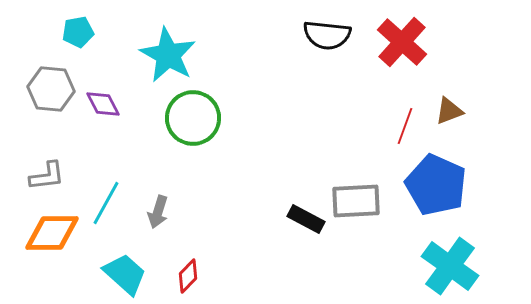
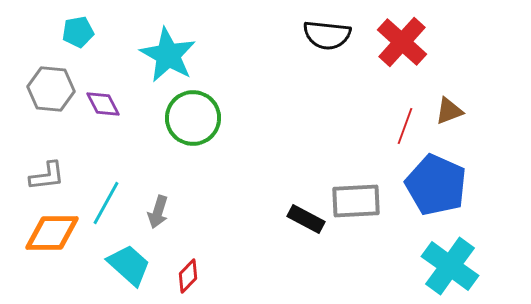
cyan trapezoid: moved 4 px right, 9 px up
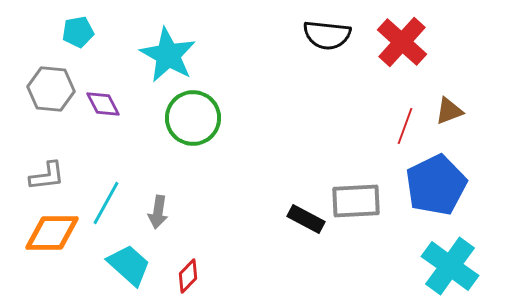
blue pentagon: rotated 22 degrees clockwise
gray arrow: rotated 8 degrees counterclockwise
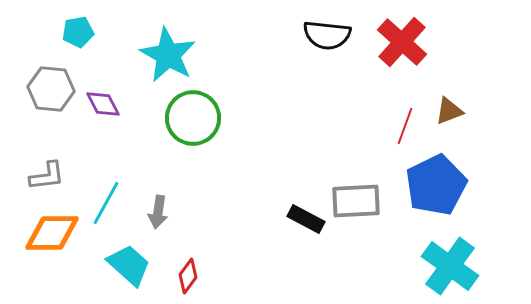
red diamond: rotated 8 degrees counterclockwise
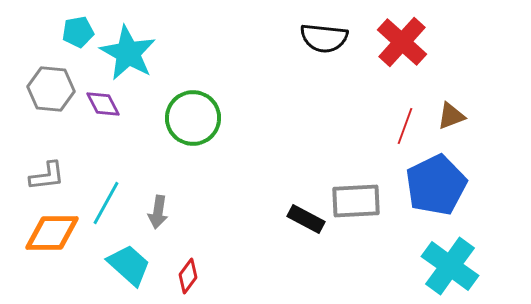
black semicircle: moved 3 px left, 3 px down
cyan star: moved 40 px left, 2 px up
brown triangle: moved 2 px right, 5 px down
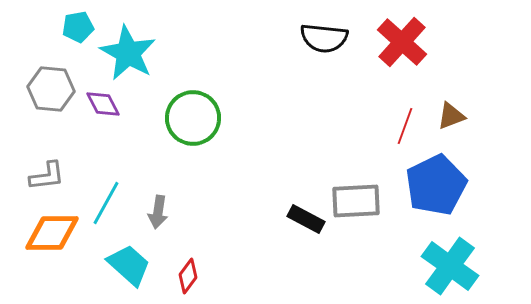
cyan pentagon: moved 5 px up
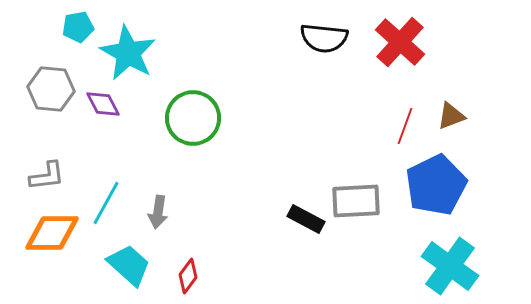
red cross: moved 2 px left
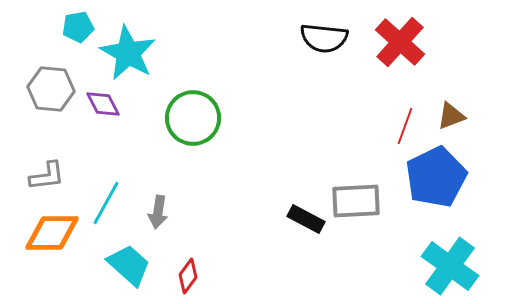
blue pentagon: moved 8 px up
